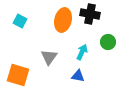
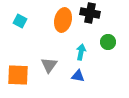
black cross: moved 1 px up
cyan arrow: moved 1 px left; rotated 14 degrees counterclockwise
gray triangle: moved 8 px down
orange square: rotated 15 degrees counterclockwise
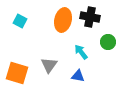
black cross: moved 4 px down
cyan arrow: rotated 49 degrees counterclockwise
orange square: moved 1 px left, 2 px up; rotated 15 degrees clockwise
